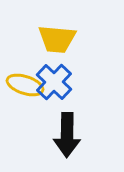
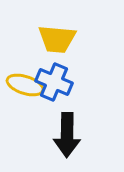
blue cross: rotated 21 degrees counterclockwise
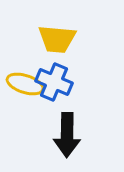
yellow ellipse: moved 1 px up
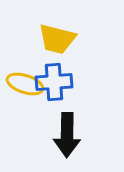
yellow trapezoid: rotated 9 degrees clockwise
blue cross: rotated 27 degrees counterclockwise
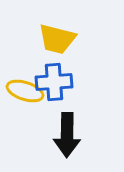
yellow ellipse: moved 7 px down
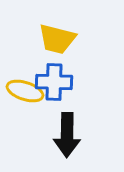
blue cross: rotated 6 degrees clockwise
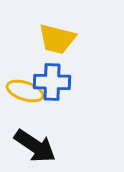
blue cross: moved 2 px left
black arrow: moved 32 px left, 11 px down; rotated 57 degrees counterclockwise
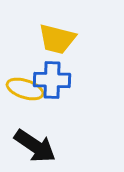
blue cross: moved 2 px up
yellow ellipse: moved 2 px up
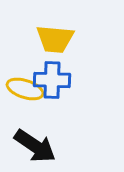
yellow trapezoid: moved 2 px left; rotated 9 degrees counterclockwise
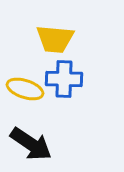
blue cross: moved 12 px right, 1 px up
black arrow: moved 4 px left, 2 px up
